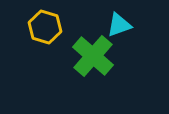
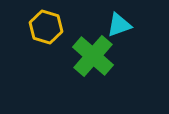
yellow hexagon: moved 1 px right
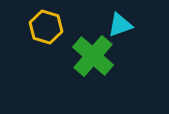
cyan triangle: moved 1 px right
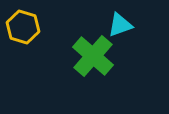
yellow hexagon: moved 23 px left
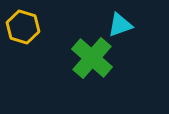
green cross: moved 1 px left, 2 px down
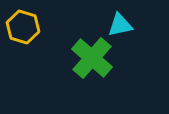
cyan triangle: rotated 8 degrees clockwise
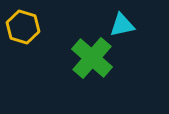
cyan triangle: moved 2 px right
